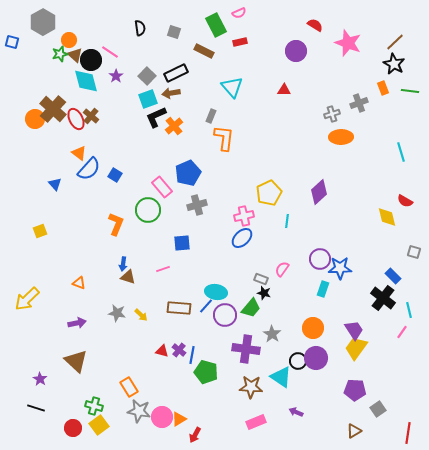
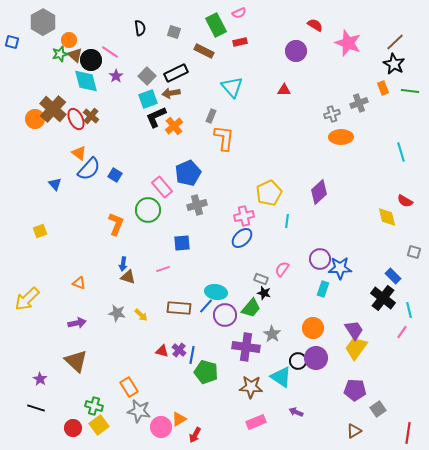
purple cross at (246, 349): moved 2 px up
pink circle at (162, 417): moved 1 px left, 10 px down
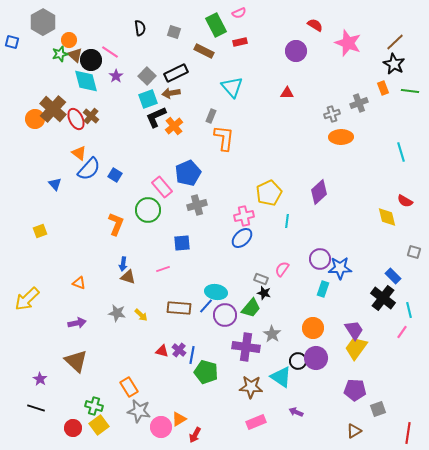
red triangle at (284, 90): moved 3 px right, 3 px down
gray square at (378, 409): rotated 14 degrees clockwise
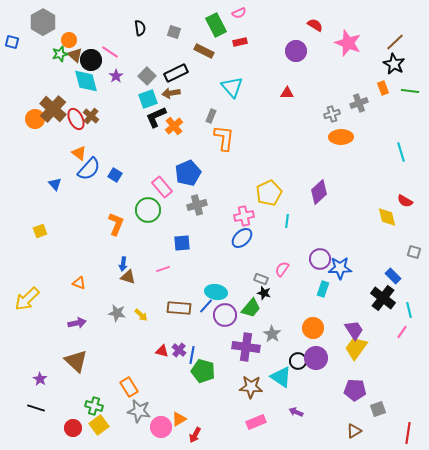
green pentagon at (206, 372): moved 3 px left, 1 px up
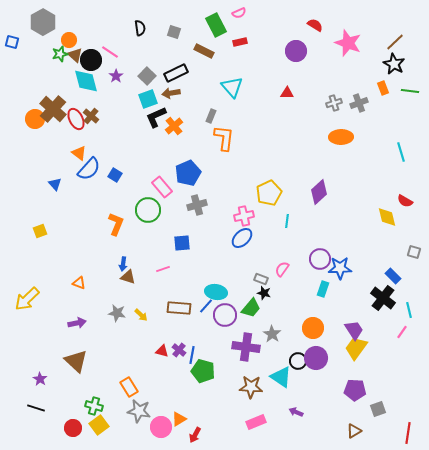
gray cross at (332, 114): moved 2 px right, 11 px up
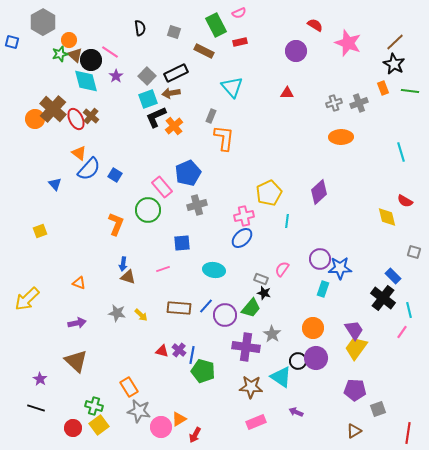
cyan ellipse at (216, 292): moved 2 px left, 22 px up
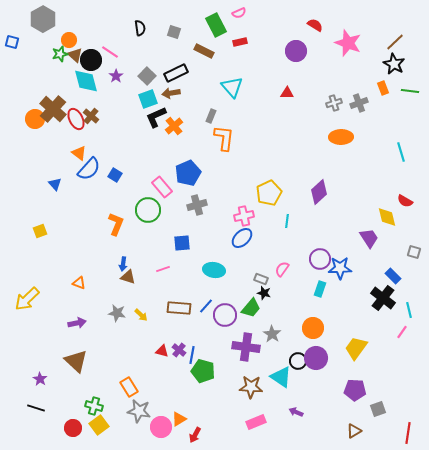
gray hexagon at (43, 22): moved 3 px up
cyan rectangle at (323, 289): moved 3 px left
purple trapezoid at (354, 330): moved 15 px right, 92 px up
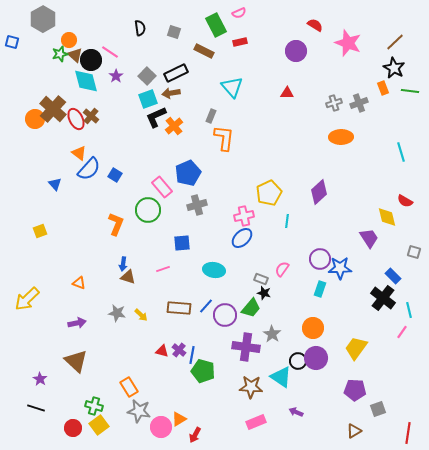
black star at (394, 64): moved 4 px down
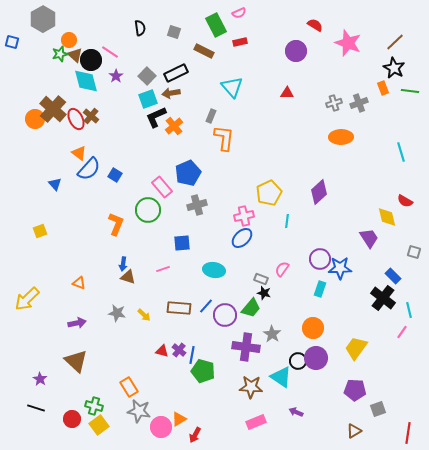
yellow arrow at (141, 315): moved 3 px right
red circle at (73, 428): moved 1 px left, 9 px up
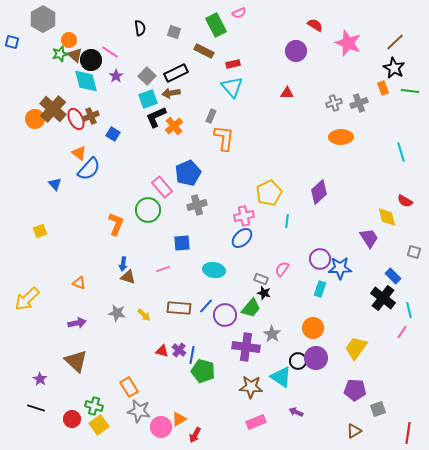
red rectangle at (240, 42): moved 7 px left, 22 px down
brown cross at (91, 116): rotated 28 degrees clockwise
blue square at (115, 175): moved 2 px left, 41 px up
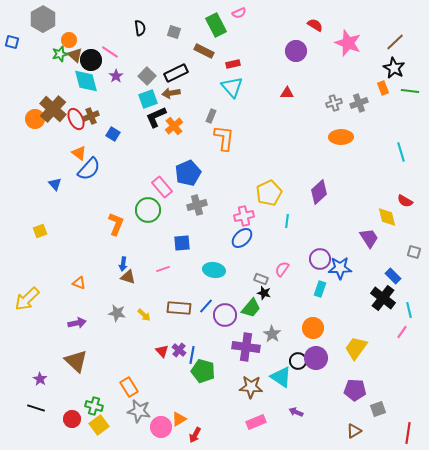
red triangle at (162, 351): rotated 32 degrees clockwise
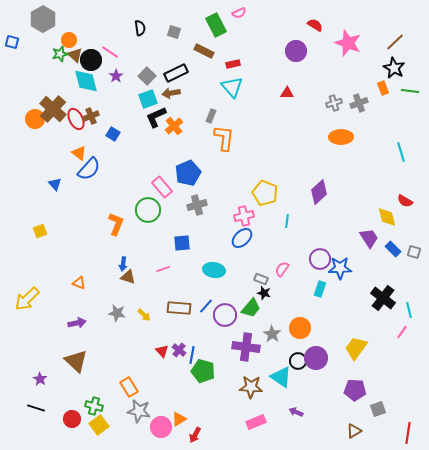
yellow pentagon at (269, 193): moved 4 px left; rotated 25 degrees counterclockwise
blue rectangle at (393, 276): moved 27 px up
orange circle at (313, 328): moved 13 px left
